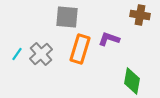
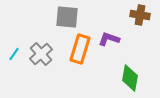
cyan line: moved 3 px left
green diamond: moved 2 px left, 3 px up
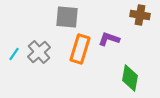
gray cross: moved 2 px left, 2 px up
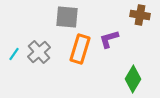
purple L-shape: rotated 35 degrees counterclockwise
green diamond: moved 3 px right, 1 px down; rotated 20 degrees clockwise
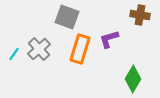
gray square: rotated 15 degrees clockwise
gray cross: moved 3 px up
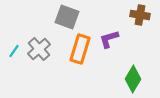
cyan line: moved 3 px up
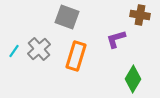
purple L-shape: moved 7 px right
orange rectangle: moved 4 px left, 7 px down
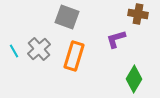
brown cross: moved 2 px left, 1 px up
cyan line: rotated 64 degrees counterclockwise
orange rectangle: moved 2 px left
green diamond: moved 1 px right
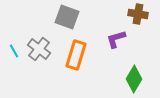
gray cross: rotated 10 degrees counterclockwise
orange rectangle: moved 2 px right, 1 px up
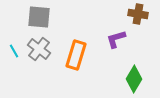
gray square: moved 28 px left; rotated 15 degrees counterclockwise
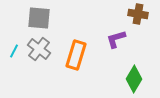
gray square: moved 1 px down
cyan line: rotated 56 degrees clockwise
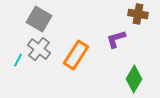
gray square: moved 1 px down; rotated 25 degrees clockwise
cyan line: moved 4 px right, 9 px down
orange rectangle: rotated 16 degrees clockwise
